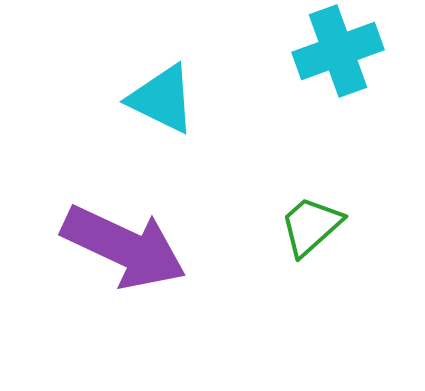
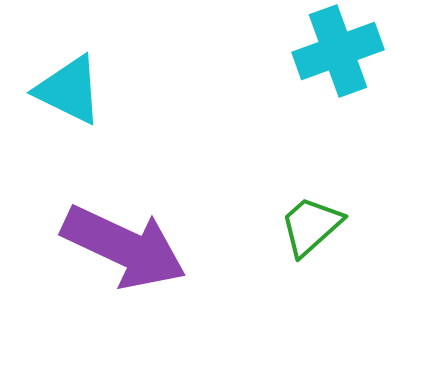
cyan triangle: moved 93 px left, 9 px up
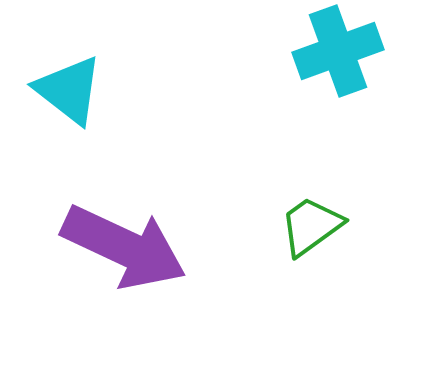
cyan triangle: rotated 12 degrees clockwise
green trapezoid: rotated 6 degrees clockwise
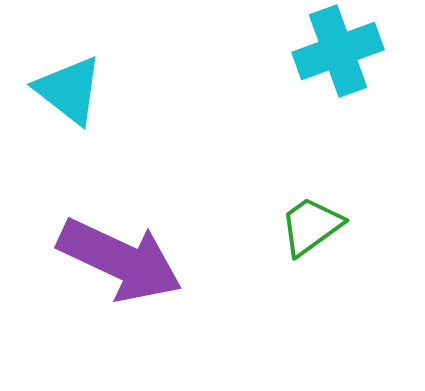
purple arrow: moved 4 px left, 13 px down
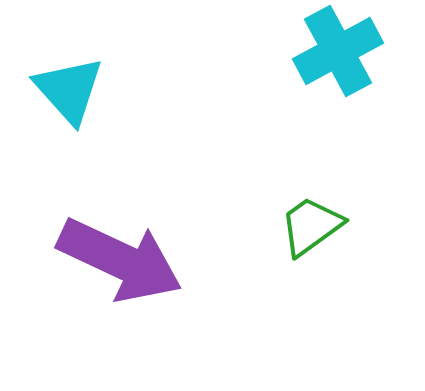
cyan cross: rotated 8 degrees counterclockwise
cyan triangle: rotated 10 degrees clockwise
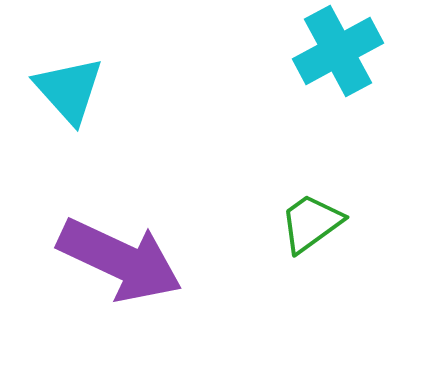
green trapezoid: moved 3 px up
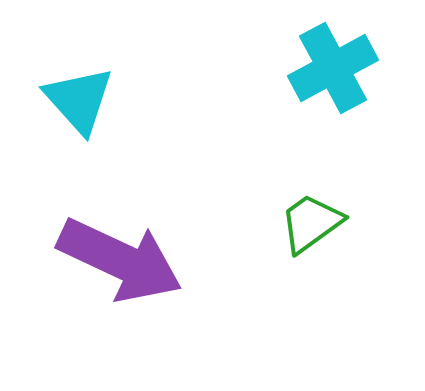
cyan cross: moved 5 px left, 17 px down
cyan triangle: moved 10 px right, 10 px down
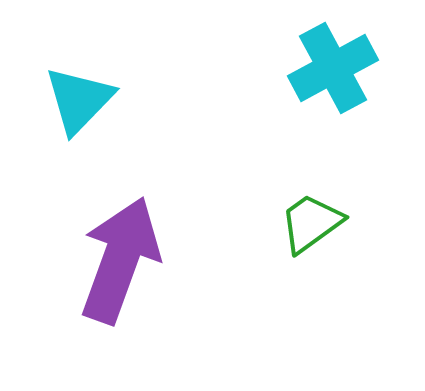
cyan triangle: rotated 26 degrees clockwise
purple arrow: rotated 95 degrees counterclockwise
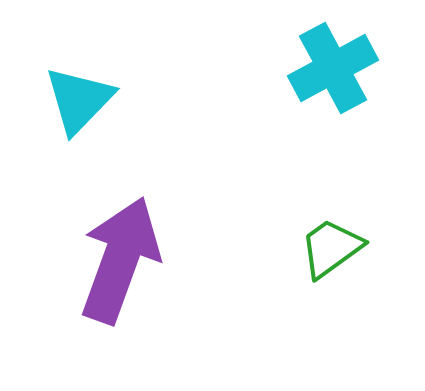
green trapezoid: moved 20 px right, 25 px down
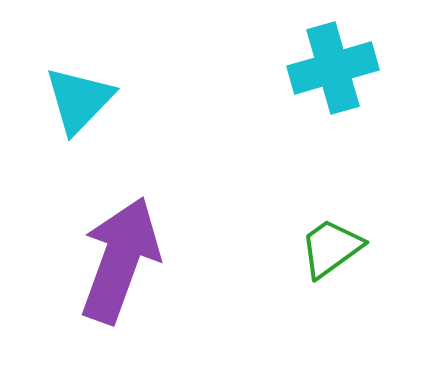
cyan cross: rotated 12 degrees clockwise
